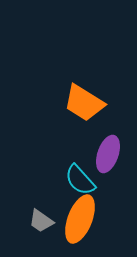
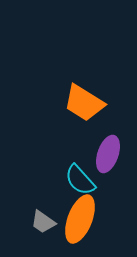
gray trapezoid: moved 2 px right, 1 px down
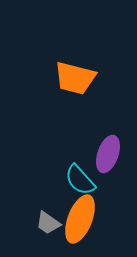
orange trapezoid: moved 9 px left, 25 px up; rotated 18 degrees counterclockwise
gray trapezoid: moved 5 px right, 1 px down
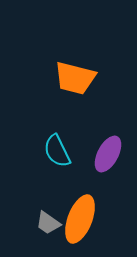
purple ellipse: rotated 9 degrees clockwise
cyan semicircle: moved 23 px left, 29 px up; rotated 16 degrees clockwise
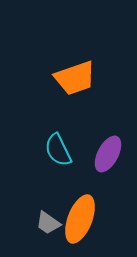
orange trapezoid: rotated 33 degrees counterclockwise
cyan semicircle: moved 1 px right, 1 px up
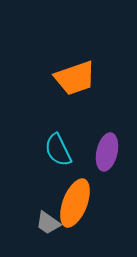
purple ellipse: moved 1 px left, 2 px up; rotated 15 degrees counterclockwise
orange ellipse: moved 5 px left, 16 px up
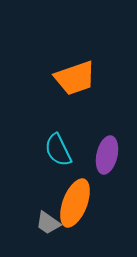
purple ellipse: moved 3 px down
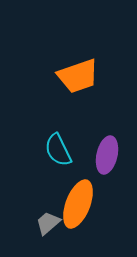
orange trapezoid: moved 3 px right, 2 px up
orange ellipse: moved 3 px right, 1 px down
gray trapezoid: rotated 104 degrees clockwise
